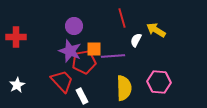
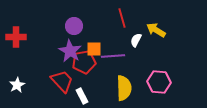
purple star: rotated 10 degrees clockwise
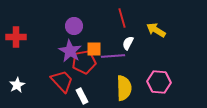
white semicircle: moved 8 px left, 3 px down
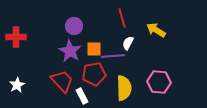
red pentagon: moved 10 px right, 12 px down
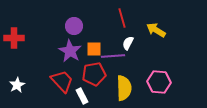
red cross: moved 2 px left, 1 px down
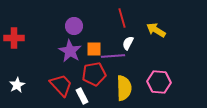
red trapezoid: moved 1 px left, 4 px down
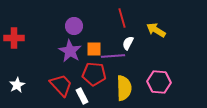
red pentagon: rotated 15 degrees clockwise
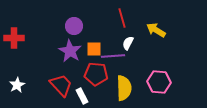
red pentagon: moved 2 px right
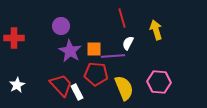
purple circle: moved 13 px left
yellow arrow: rotated 42 degrees clockwise
yellow semicircle: rotated 20 degrees counterclockwise
white rectangle: moved 5 px left, 4 px up
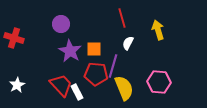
purple circle: moved 2 px up
yellow arrow: moved 2 px right
red cross: rotated 18 degrees clockwise
purple line: moved 10 px down; rotated 70 degrees counterclockwise
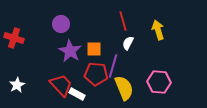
red line: moved 1 px right, 3 px down
white rectangle: moved 2 px down; rotated 35 degrees counterclockwise
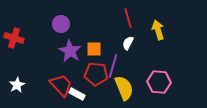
red line: moved 5 px right, 3 px up
